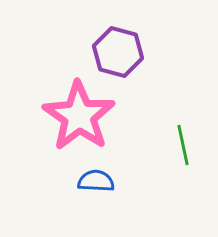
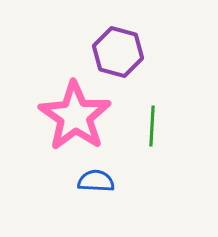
pink star: moved 4 px left
green line: moved 31 px left, 19 px up; rotated 15 degrees clockwise
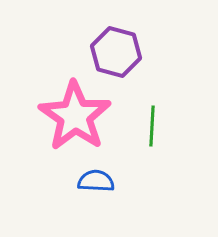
purple hexagon: moved 2 px left
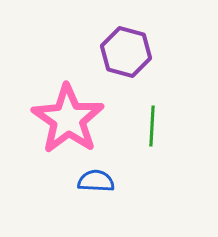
purple hexagon: moved 10 px right
pink star: moved 7 px left, 3 px down
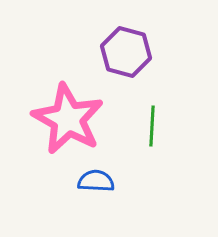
pink star: rotated 6 degrees counterclockwise
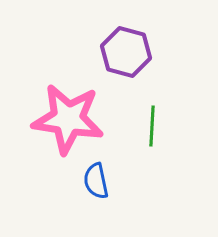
pink star: rotated 20 degrees counterclockwise
blue semicircle: rotated 105 degrees counterclockwise
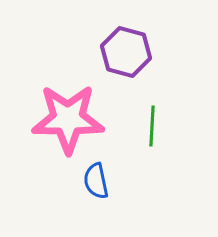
pink star: rotated 8 degrees counterclockwise
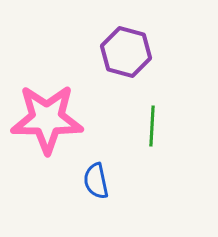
pink star: moved 21 px left
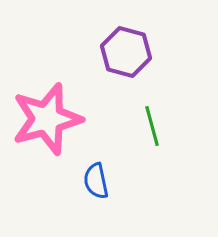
pink star: rotated 16 degrees counterclockwise
green line: rotated 18 degrees counterclockwise
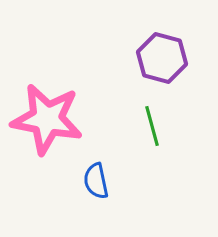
purple hexagon: moved 36 px right, 6 px down
pink star: rotated 26 degrees clockwise
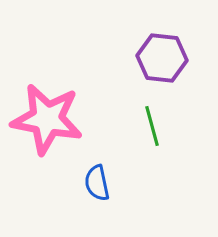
purple hexagon: rotated 9 degrees counterclockwise
blue semicircle: moved 1 px right, 2 px down
